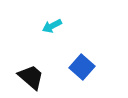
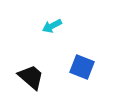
blue square: rotated 20 degrees counterclockwise
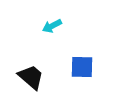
blue square: rotated 20 degrees counterclockwise
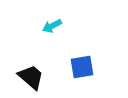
blue square: rotated 10 degrees counterclockwise
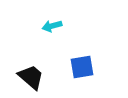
cyan arrow: rotated 12 degrees clockwise
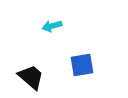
blue square: moved 2 px up
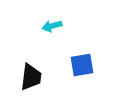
black trapezoid: rotated 56 degrees clockwise
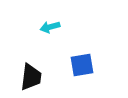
cyan arrow: moved 2 px left, 1 px down
